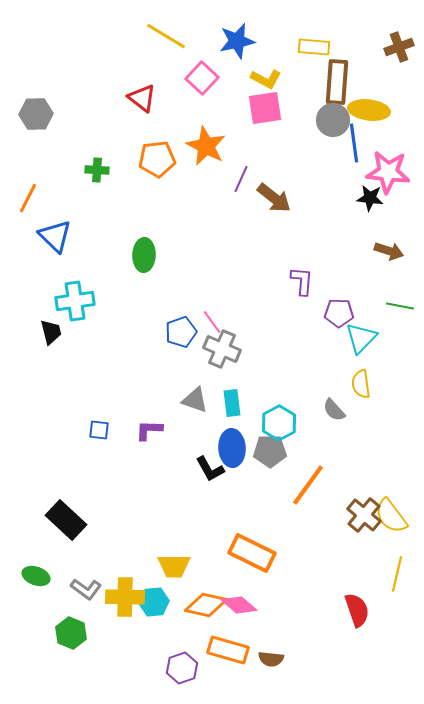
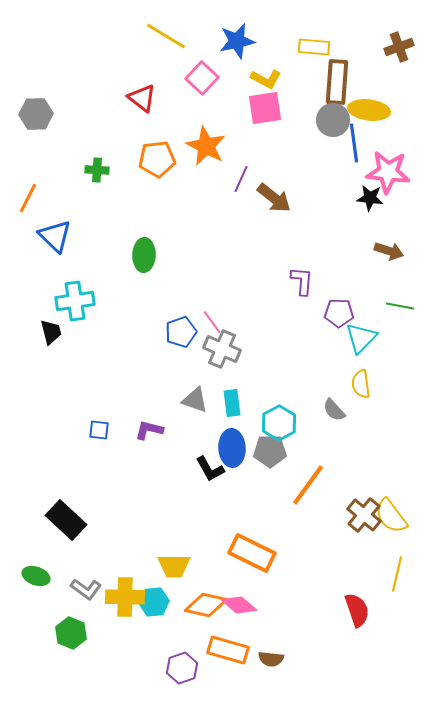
purple L-shape at (149, 430): rotated 12 degrees clockwise
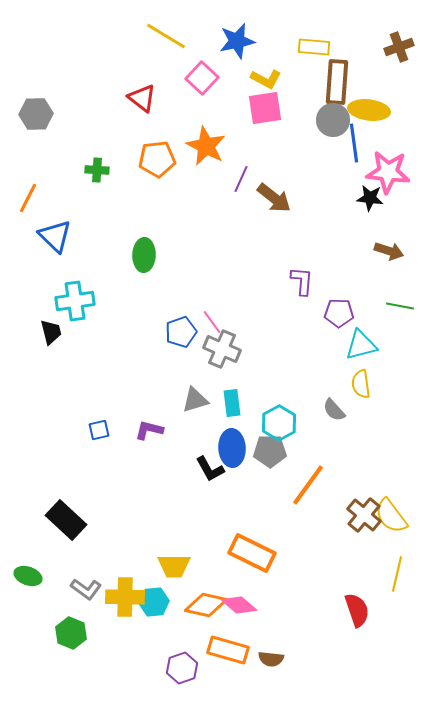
cyan triangle at (361, 338): moved 7 px down; rotated 32 degrees clockwise
gray triangle at (195, 400): rotated 36 degrees counterclockwise
blue square at (99, 430): rotated 20 degrees counterclockwise
green ellipse at (36, 576): moved 8 px left
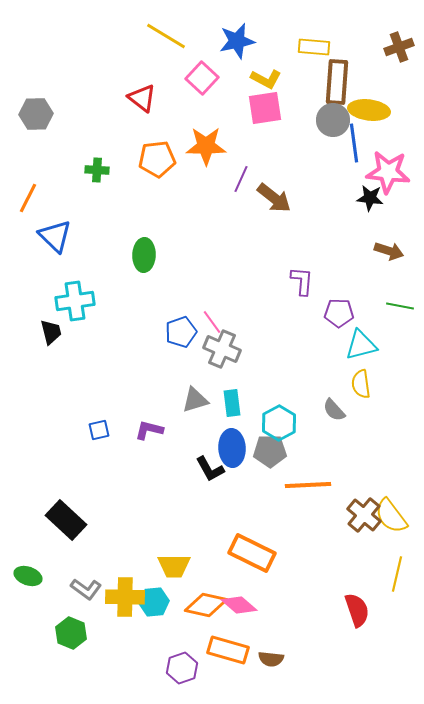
orange star at (206, 146): rotated 27 degrees counterclockwise
orange line at (308, 485): rotated 51 degrees clockwise
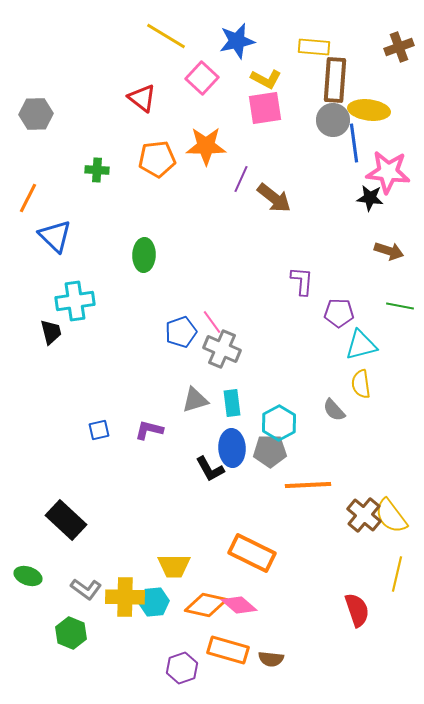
brown rectangle at (337, 82): moved 2 px left, 2 px up
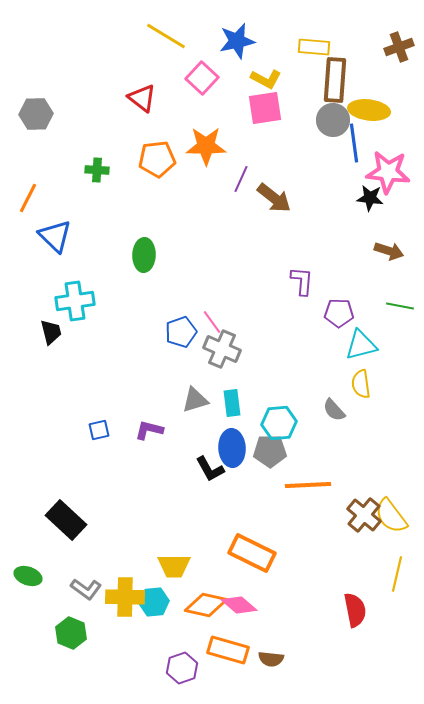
cyan hexagon at (279, 423): rotated 24 degrees clockwise
red semicircle at (357, 610): moved 2 px left; rotated 8 degrees clockwise
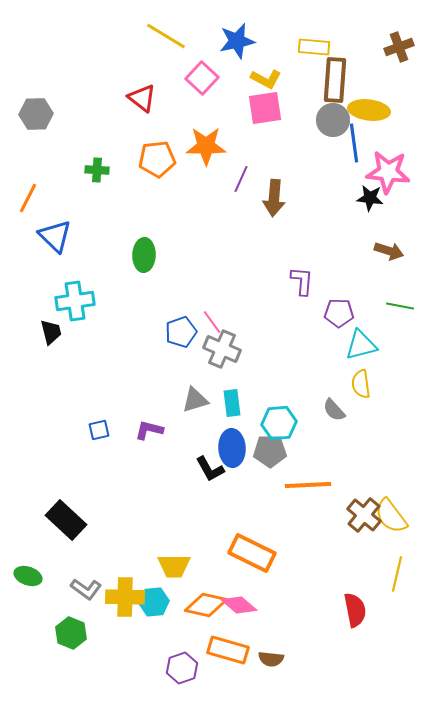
brown arrow at (274, 198): rotated 57 degrees clockwise
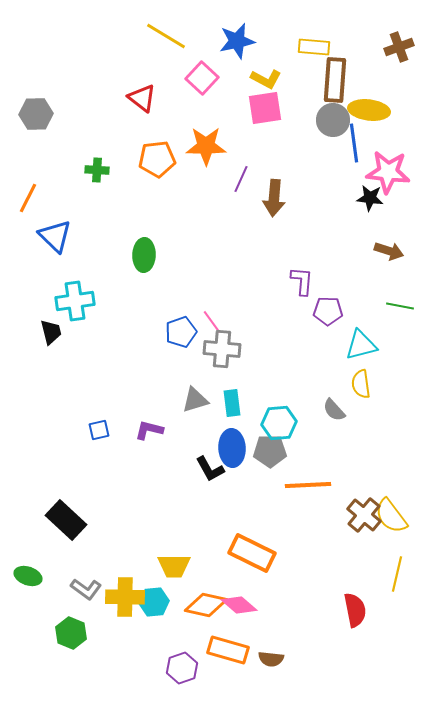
purple pentagon at (339, 313): moved 11 px left, 2 px up
gray cross at (222, 349): rotated 18 degrees counterclockwise
